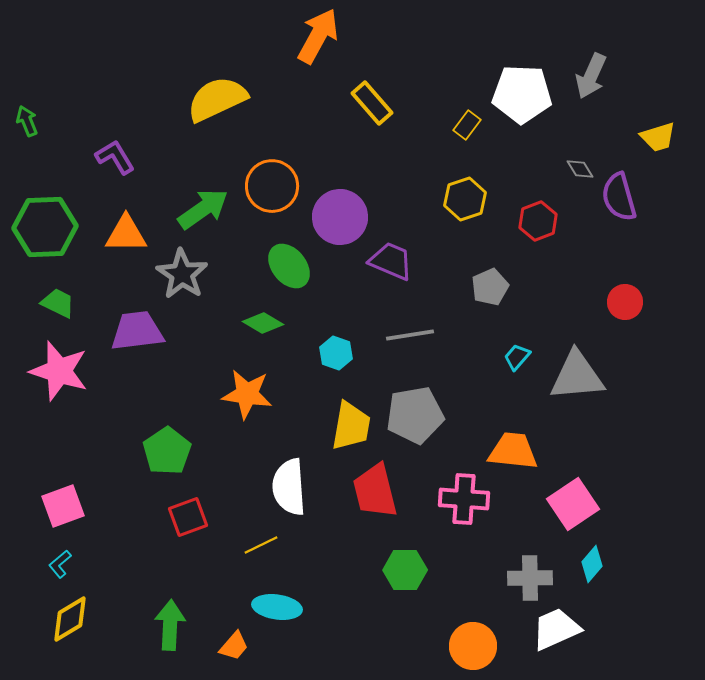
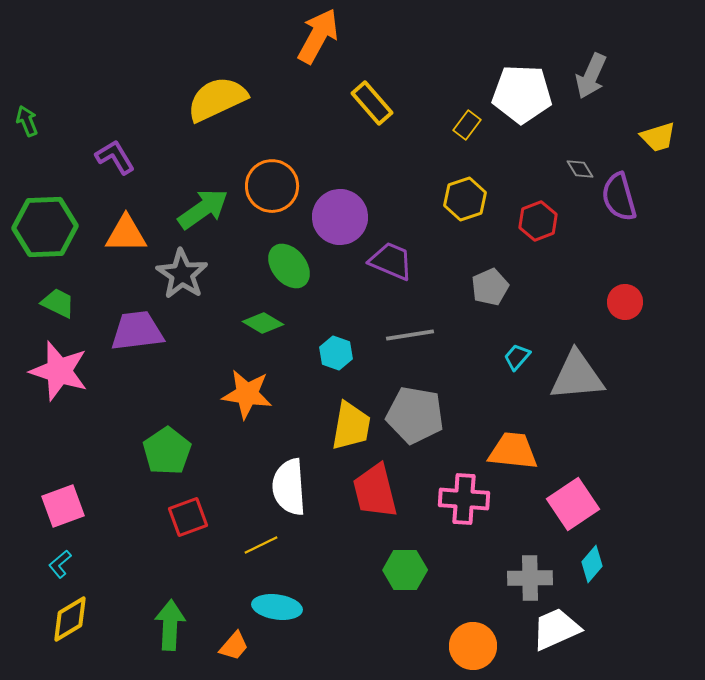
gray pentagon at (415, 415): rotated 20 degrees clockwise
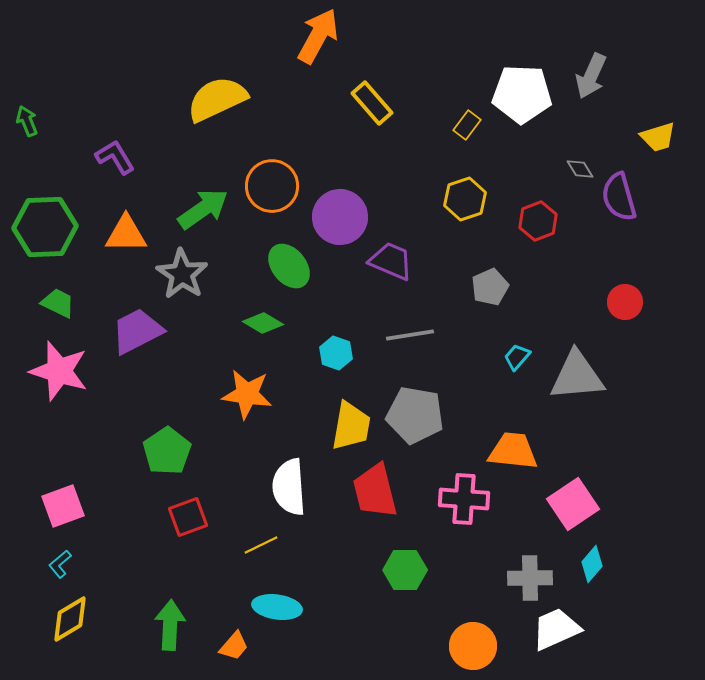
purple trapezoid at (137, 331): rotated 20 degrees counterclockwise
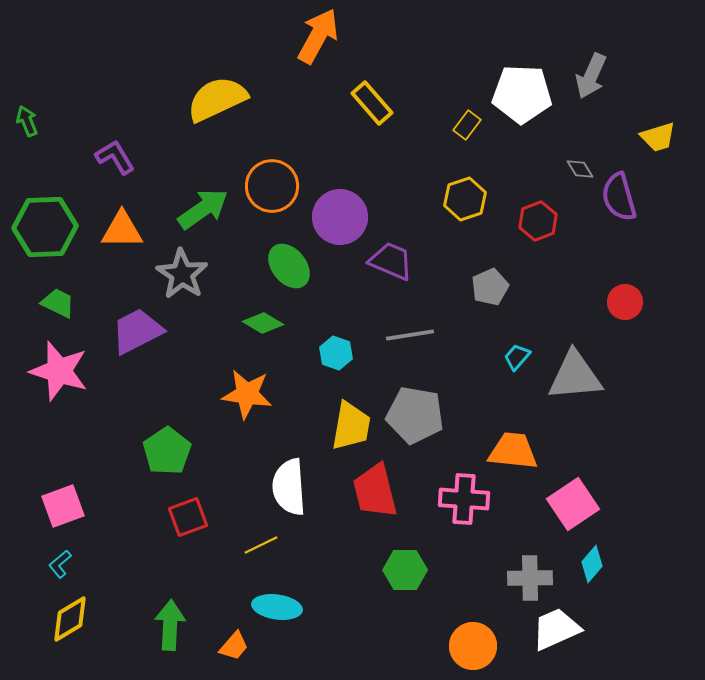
orange triangle at (126, 234): moved 4 px left, 4 px up
gray triangle at (577, 376): moved 2 px left
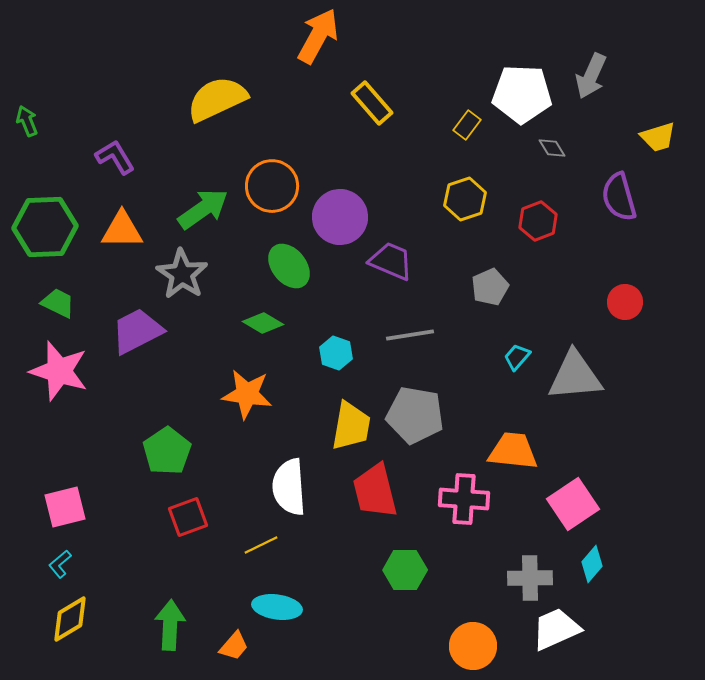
gray diamond at (580, 169): moved 28 px left, 21 px up
pink square at (63, 506): moved 2 px right, 1 px down; rotated 6 degrees clockwise
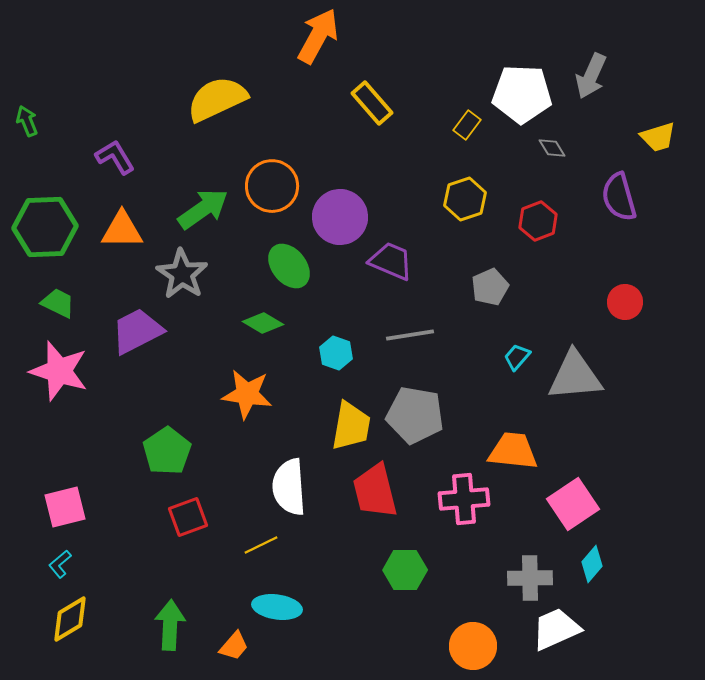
pink cross at (464, 499): rotated 9 degrees counterclockwise
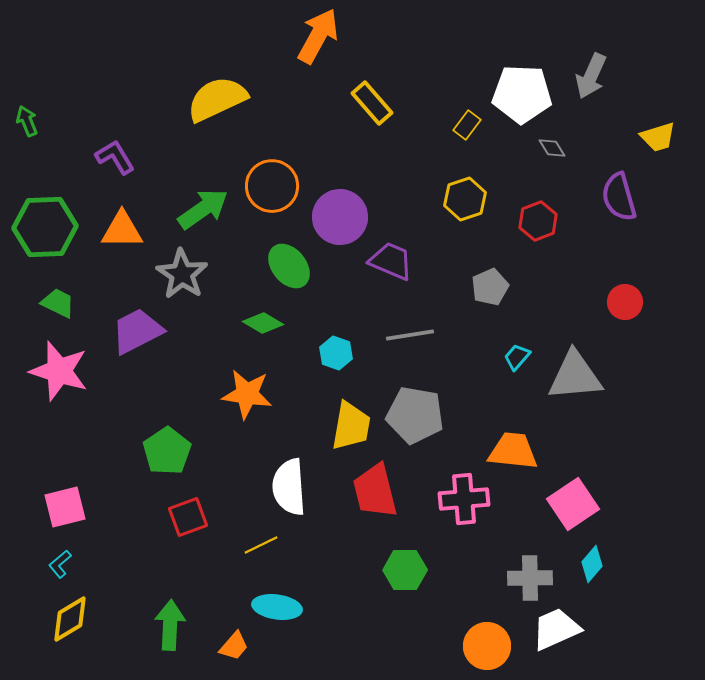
orange circle at (473, 646): moved 14 px right
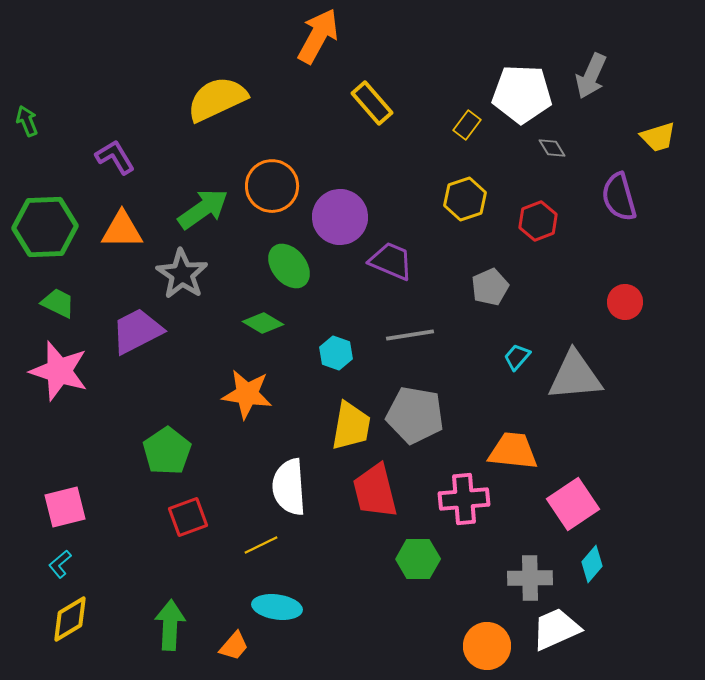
green hexagon at (405, 570): moved 13 px right, 11 px up
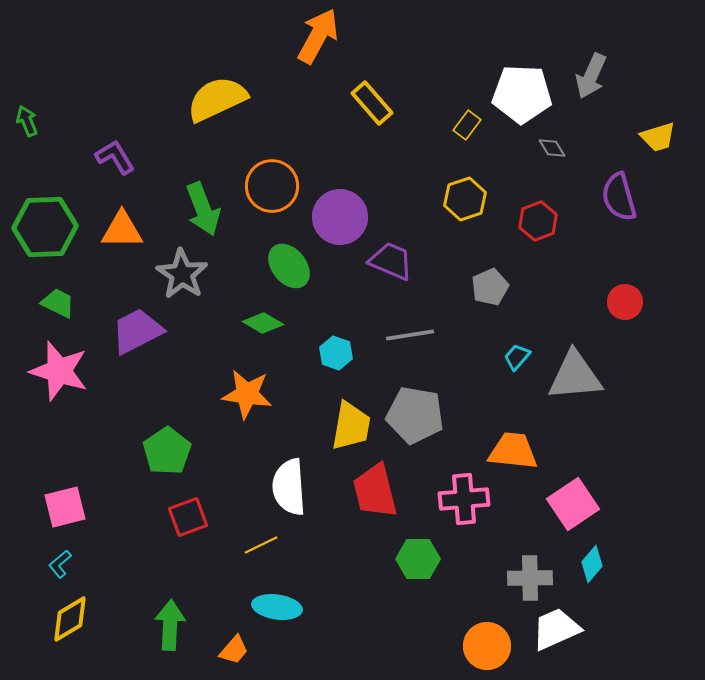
green arrow at (203, 209): rotated 104 degrees clockwise
orange trapezoid at (234, 646): moved 4 px down
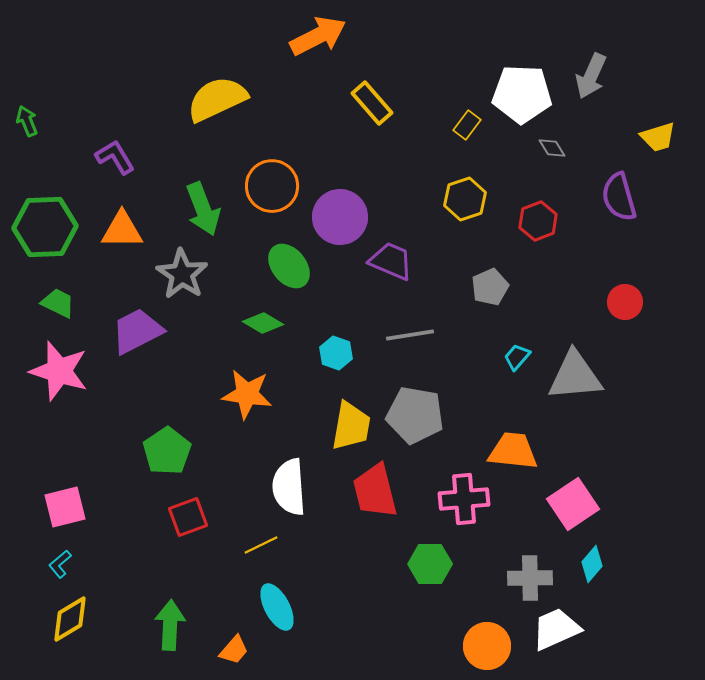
orange arrow at (318, 36): rotated 34 degrees clockwise
green hexagon at (418, 559): moved 12 px right, 5 px down
cyan ellipse at (277, 607): rotated 54 degrees clockwise
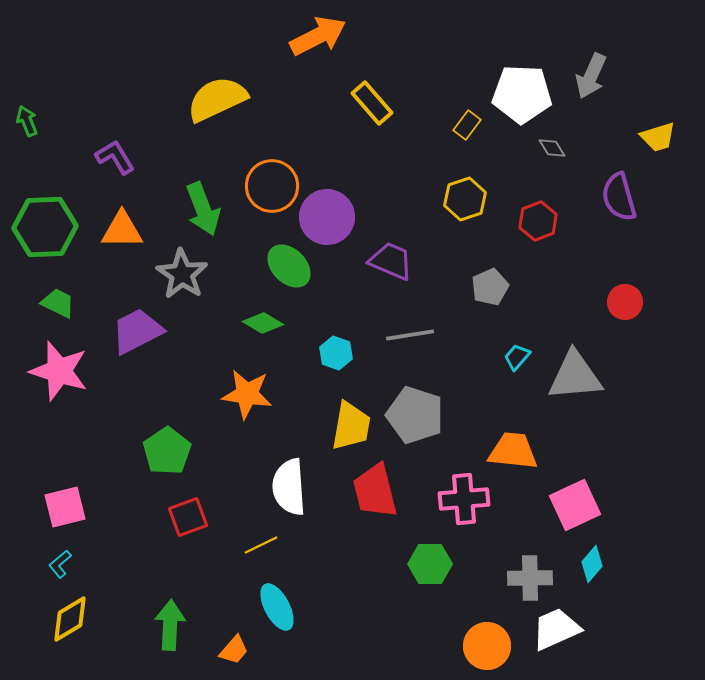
purple circle at (340, 217): moved 13 px left
green ellipse at (289, 266): rotated 6 degrees counterclockwise
gray pentagon at (415, 415): rotated 8 degrees clockwise
pink square at (573, 504): moved 2 px right, 1 px down; rotated 9 degrees clockwise
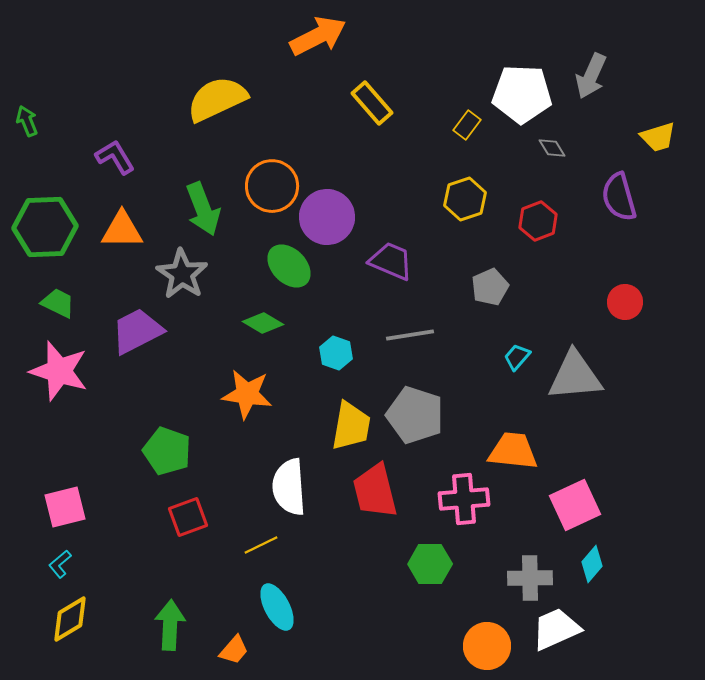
green pentagon at (167, 451): rotated 18 degrees counterclockwise
